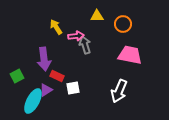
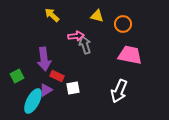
yellow triangle: rotated 16 degrees clockwise
yellow arrow: moved 4 px left, 12 px up; rotated 14 degrees counterclockwise
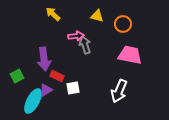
yellow arrow: moved 1 px right, 1 px up
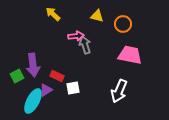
purple arrow: moved 11 px left, 6 px down
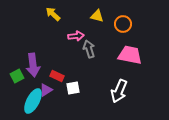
gray arrow: moved 4 px right, 4 px down
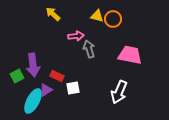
orange circle: moved 10 px left, 5 px up
white arrow: moved 1 px down
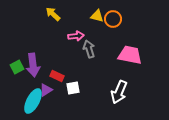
green square: moved 9 px up
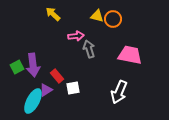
red rectangle: rotated 24 degrees clockwise
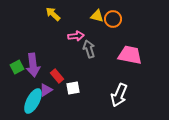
white arrow: moved 3 px down
